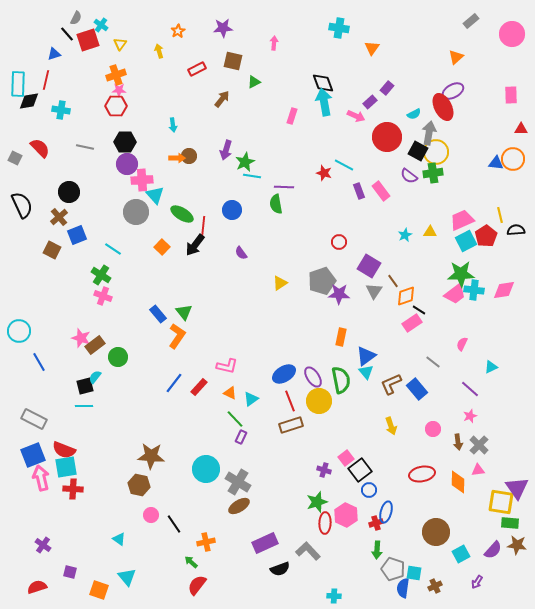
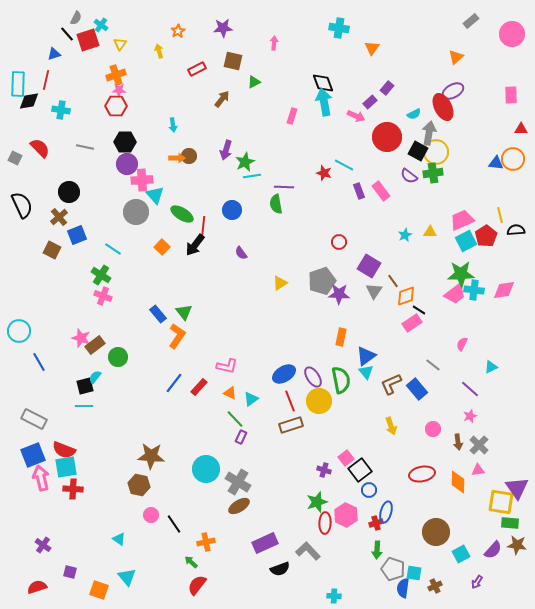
cyan line at (252, 176): rotated 18 degrees counterclockwise
gray line at (433, 362): moved 3 px down
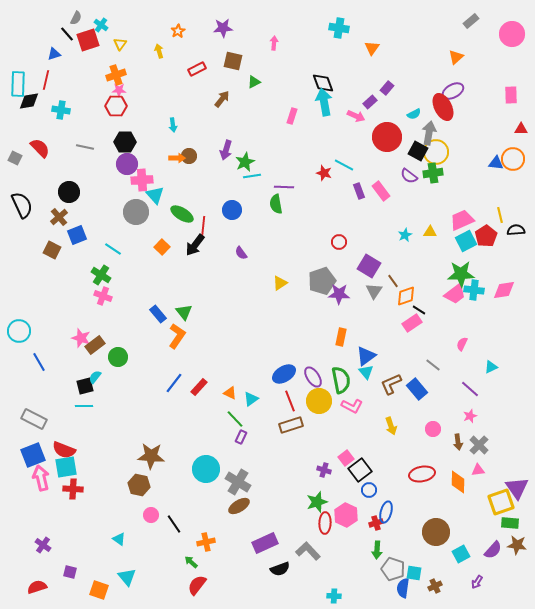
pink L-shape at (227, 366): moved 125 px right, 40 px down; rotated 15 degrees clockwise
yellow square at (501, 502): rotated 28 degrees counterclockwise
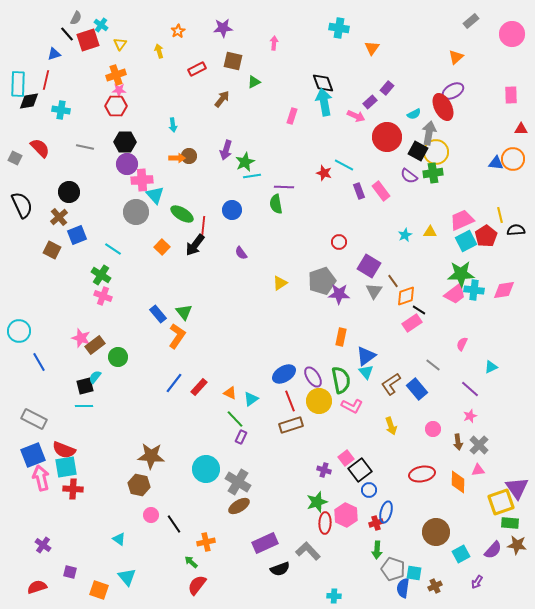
brown L-shape at (391, 384): rotated 10 degrees counterclockwise
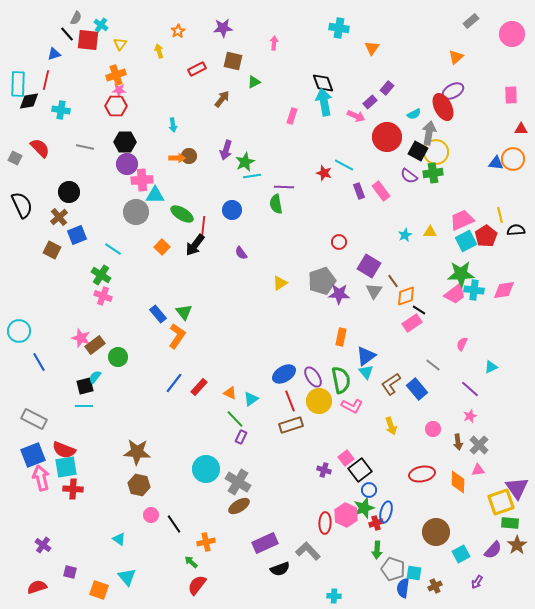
red square at (88, 40): rotated 25 degrees clockwise
cyan triangle at (155, 195): rotated 48 degrees counterclockwise
brown star at (151, 456): moved 14 px left, 4 px up
green star at (317, 502): moved 47 px right, 6 px down
brown star at (517, 545): rotated 30 degrees clockwise
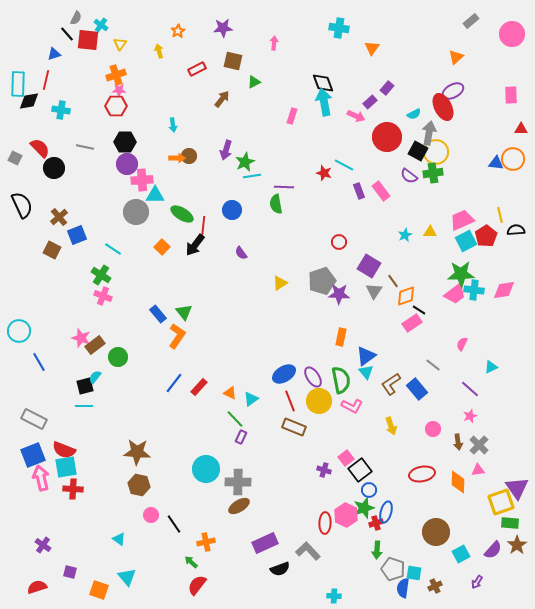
black circle at (69, 192): moved 15 px left, 24 px up
brown rectangle at (291, 425): moved 3 px right, 2 px down; rotated 40 degrees clockwise
gray cross at (238, 482): rotated 30 degrees counterclockwise
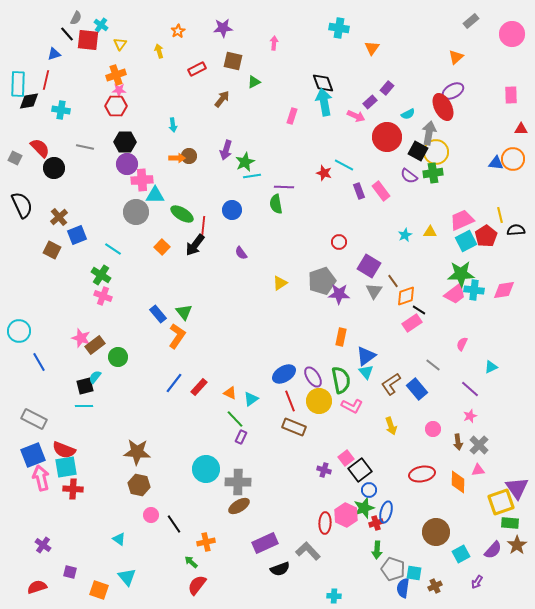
cyan semicircle at (414, 114): moved 6 px left
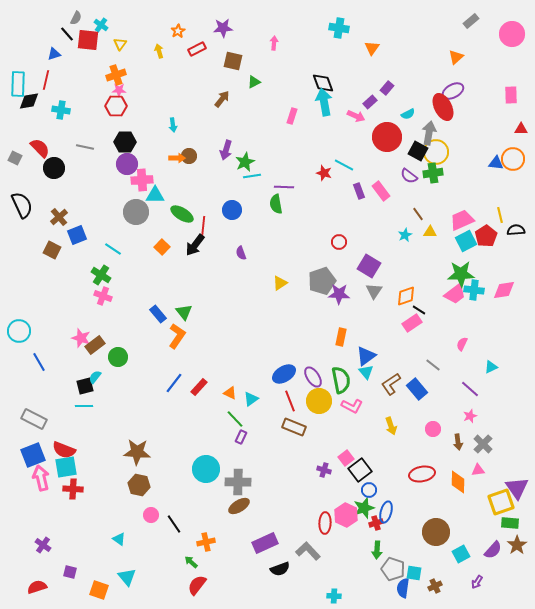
red rectangle at (197, 69): moved 20 px up
purple semicircle at (241, 253): rotated 16 degrees clockwise
brown line at (393, 281): moved 25 px right, 67 px up
gray cross at (479, 445): moved 4 px right, 1 px up
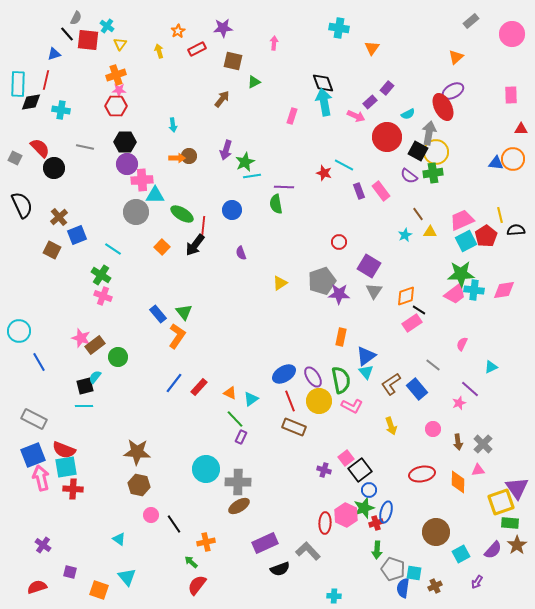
cyan cross at (101, 25): moved 6 px right, 1 px down
black diamond at (29, 101): moved 2 px right, 1 px down
pink star at (470, 416): moved 11 px left, 13 px up
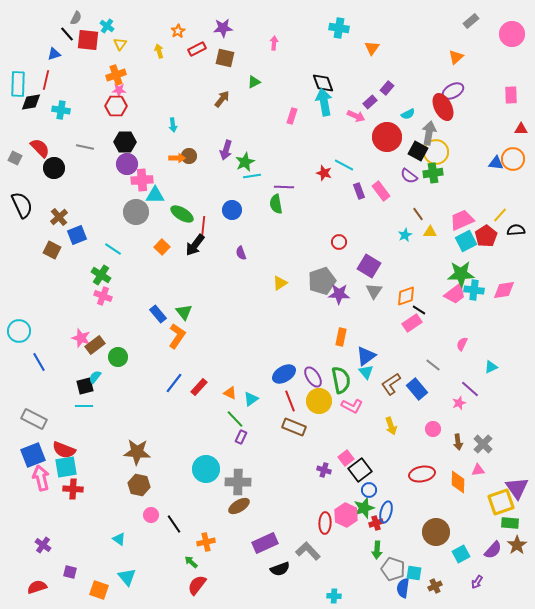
brown square at (233, 61): moved 8 px left, 3 px up
yellow line at (500, 215): rotated 56 degrees clockwise
